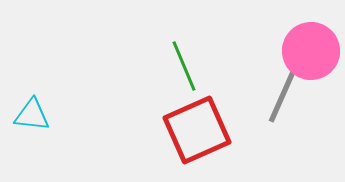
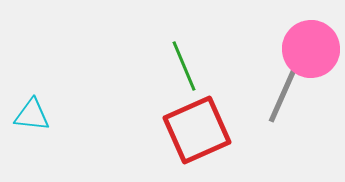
pink circle: moved 2 px up
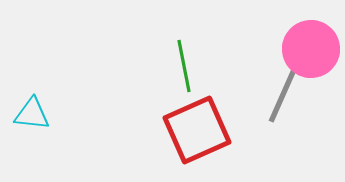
green line: rotated 12 degrees clockwise
cyan triangle: moved 1 px up
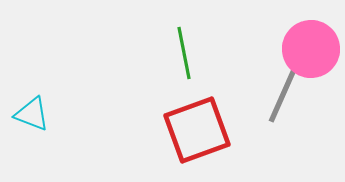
green line: moved 13 px up
cyan triangle: rotated 15 degrees clockwise
red square: rotated 4 degrees clockwise
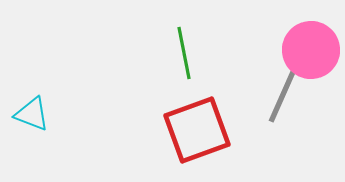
pink circle: moved 1 px down
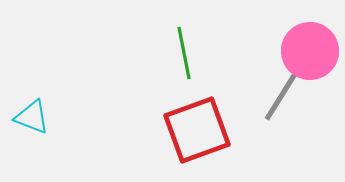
pink circle: moved 1 px left, 1 px down
gray line: rotated 8 degrees clockwise
cyan triangle: moved 3 px down
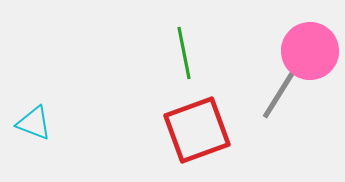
gray line: moved 2 px left, 2 px up
cyan triangle: moved 2 px right, 6 px down
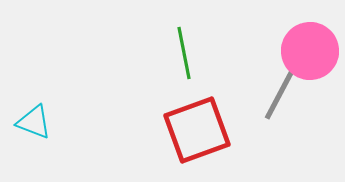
gray line: rotated 4 degrees counterclockwise
cyan triangle: moved 1 px up
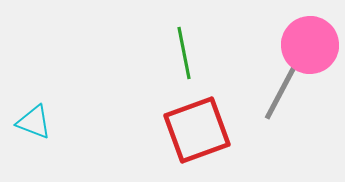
pink circle: moved 6 px up
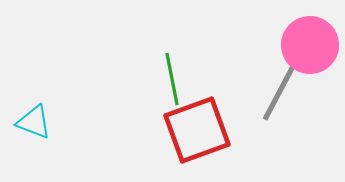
green line: moved 12 px left, 26 px down
gray line: moved 2 px left, 1 px down
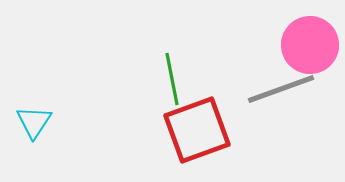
gray line: rotated 42 degrees clockwise
cyan triangle: rotated 42 degrees clockwise
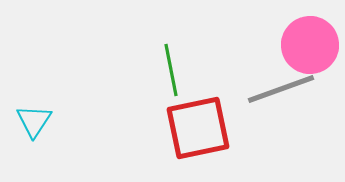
green line: moved 1 px left, 9 px up
cyan triangle: moved 1 px up
red square: moved 1 px right, 2 px up; rotated 8 degrees clockwise
